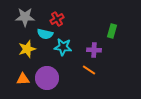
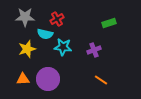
green rectangle: moved 3 px left, 8 px up; rotated 56 degrees clockwise
purple cross: rotated 24 degrees counterclockwise
orange line: moved 12 px right, 10 px down
purple circle: moved 1 px right, 1 px down
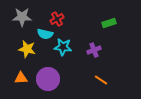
gray star: moved 3 px left
yellow star: rotated 30 degrees clockwise
orange triangle: moved 2 px left, 1 px up
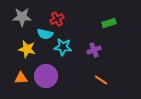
purple circle: moved 2 px left, 3 px up
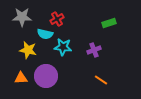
yellow star: moved 1 px right, 1 px down
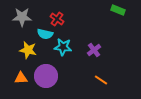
red cross: rotated 24 degrees counterclockwise
green rectangle: moved 9 px right, 13 px up; rotated 40 degrees clockwise
purple cross: rotated 16 degrees counterclockwise
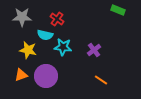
cyan semicircle: moved 1 px down
orange triangle: moved 3 px up; rotated 16 degrees counterclockwise
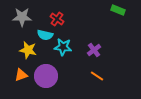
orange line: moved 4 px left, 4 px up
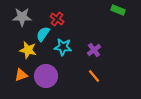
cyan semicircle: moved 2 px left, 1 px up; rotated 112 degrees clockwise
orange line: moved 3 px left; rotated 16 degrees clockwise
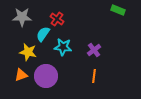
yellow star: moved 2 px down
orange line: rotated 48 degrees clockwise
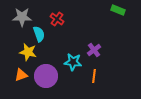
cyan semicircle: moved 4 px left; rotated 126 degrees clockwise
cyan star: moved 10 px right, 15 px down
